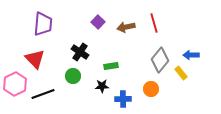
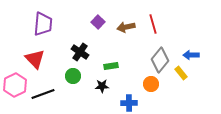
red line: moved 1 px left, 1 px down
pink hexagon: moved 1 px down
orange circle: moved 5 px up
blue cross: moved 6 px right, 4 px down
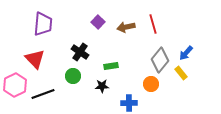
blue arrow: moved 5 px left, 2 px up; rotated 49 degrees counterclockwise
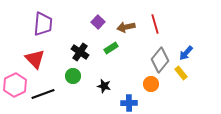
red line: moved 2 px right
green rectangle: moved 18 px up; rotated 24 degrees counterclockwise
black star: moved 2 px right; rotated 16 degrees clockwise
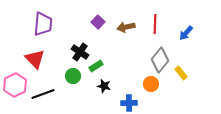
red line: rotated 18 degrees clockwise
green rectangle: moved 15 px left, 18 px down
blue arrow: moved 20 px up
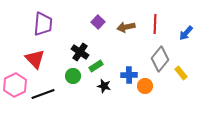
gray diamond: moved 1 px up
orange circle: moved 6 px left, 2 px down
blue cross: moved 28 px up
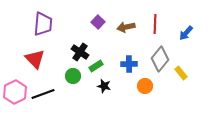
blue cross: moved 11 px up
pink hexagon: moved 7 px down
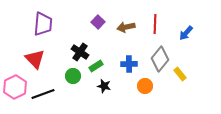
yellow rectangle: moved 1 px left, 1 px down
pink hexagon: moved 5 px up
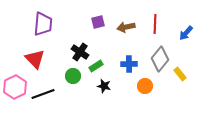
purple square: rotated 32 degrees clockwise
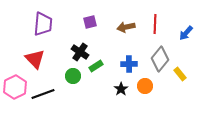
purple square: moved 8 px left
black star: moved 17 px right, 3 px down; rotated 24 degrees clockwise
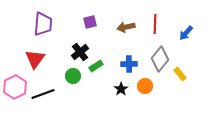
black cross: rotated 18 degrees clockwise
red triangle: rotated 20 degrees clockwise
